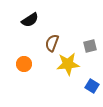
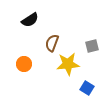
gray square: moved 2 px right
blue square: moved 5 px left, 2 px down
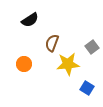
gray square: moved 1 px down; rotated 24 degrees counterclockwise
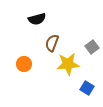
black semicircle: moved 7 px right, 1 px up; rotated 18 degrees clockwise
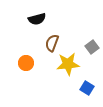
orange circle: moved 2 px right, 1 px up
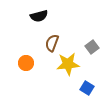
black semicircle: moved 2 px right, 3 px up
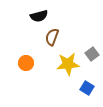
brown semicircle: moved 6 px up
gray square: moved 7 px down
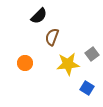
black semicircle: rotated 30 degrees counterclockwise
orange circle: moved 1 px left
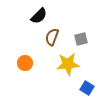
gray square: moved 11 px left, 15 px up; rotated 24 degrees clockwise
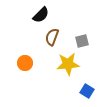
black semicircle: moved 2 px right, 1 px up
gray square: moved 1 px right, 2 px down
blue square: moved 3 px down
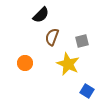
yellow star: rotated 30 degrees clockwise
